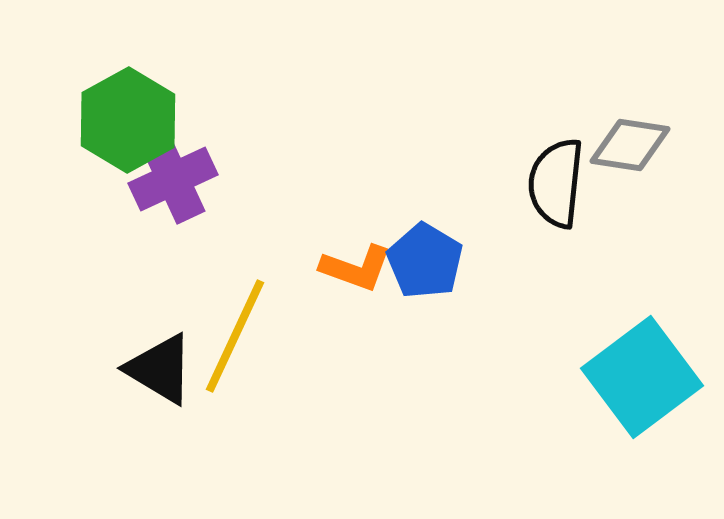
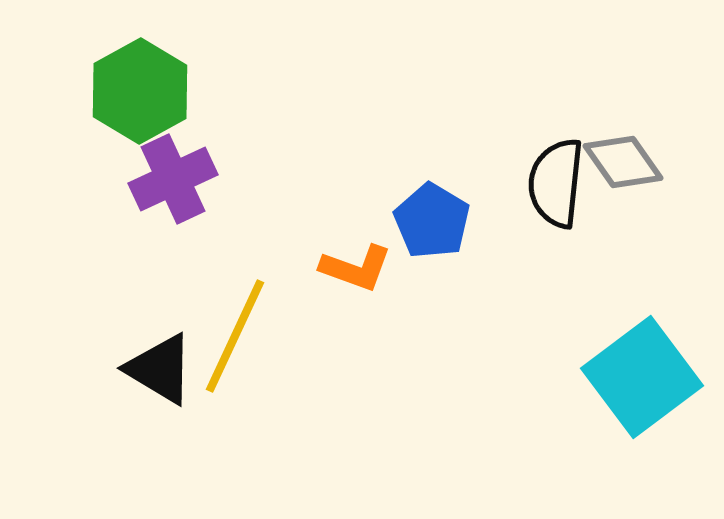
green hexagon: moved 12 px right, 29 px up
gray diamond: moved 7 px left, 17 px down; rotated 46 degrees clockwise
blue pentagon: moved 7 px right, 40 px up
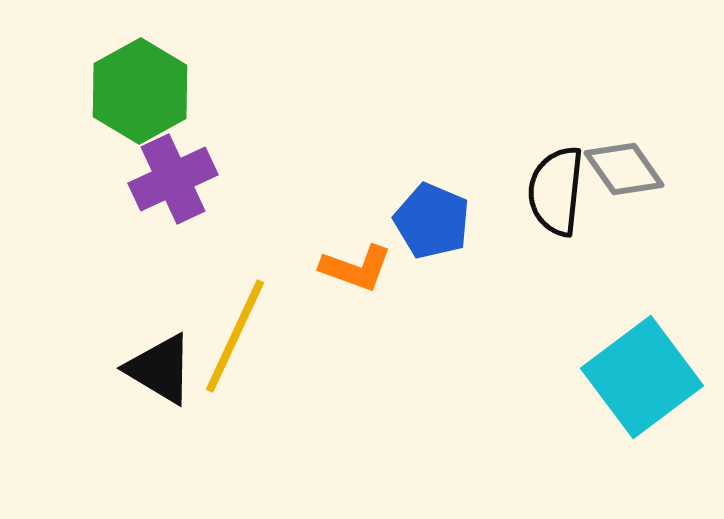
gray diamond: moved 1 px right, 7 px down
black semicircle: moved 8 px down
blue pentagon: rotated 8 degrees counterclockwise
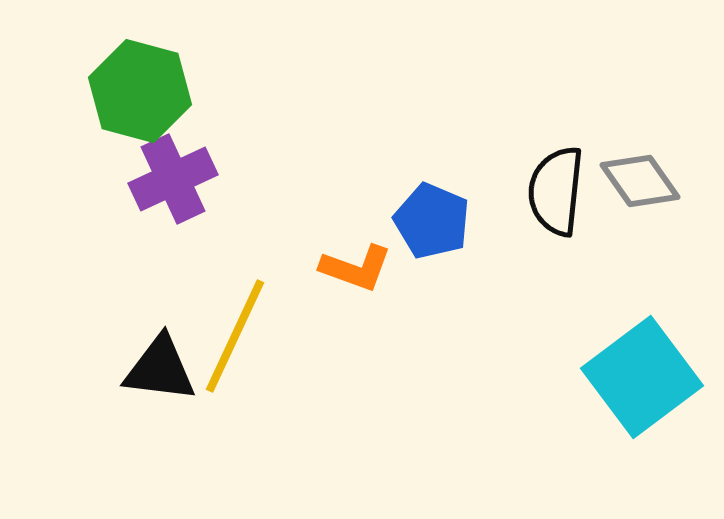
green hexagon: rotated 16 degrees counterclockwise
gray diamond: moved 16 px right, 12 px down
black triangle: rotated 24 degrees counterclockwise
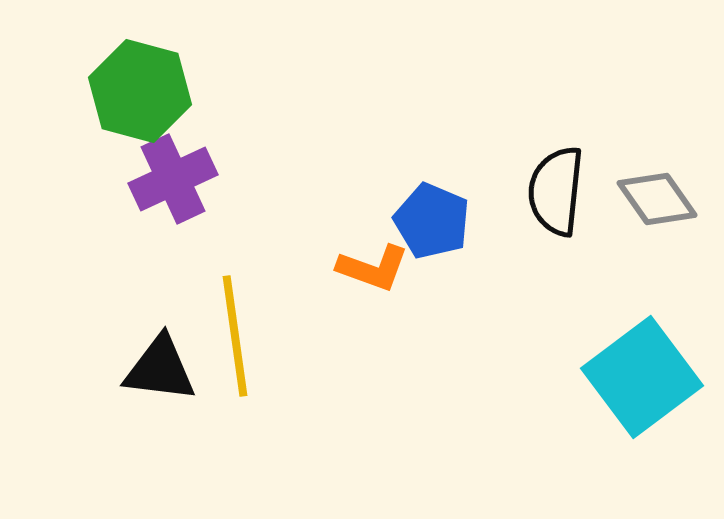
gray diamond: moved 17 px right, 18 px down
orange L-shape: moved 17 px right
yellow line: rotated 33 degrees counterclockwise
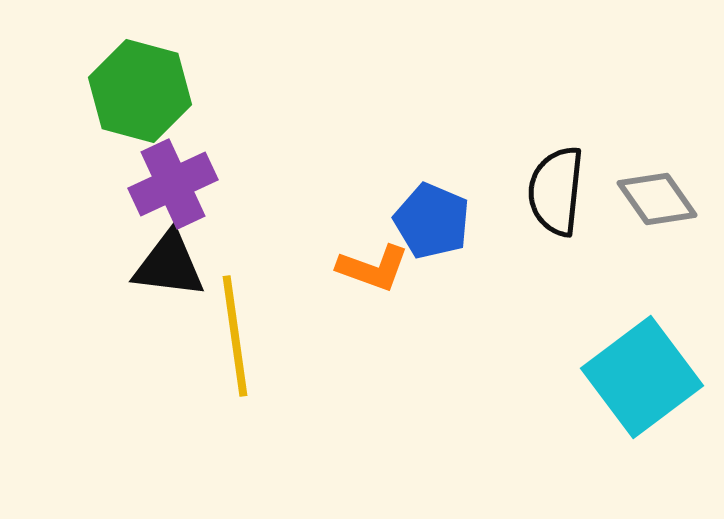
purple cross: moved 5 px down
black triangle: moved 9 px right, 104 px up
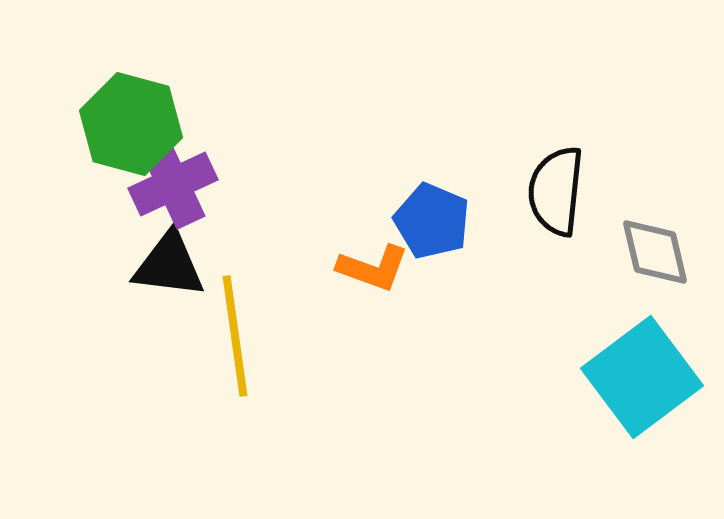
green hexagon: moved 9 px left, 33 px down
gray diamond: moved 2 px left, 53 px down; rotated 22 degrees clockwise
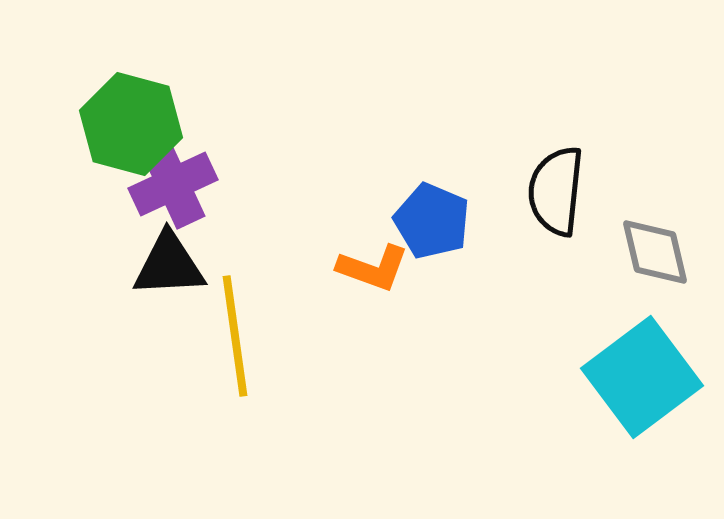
black triangle: rotated 10 degrees counterclockwise
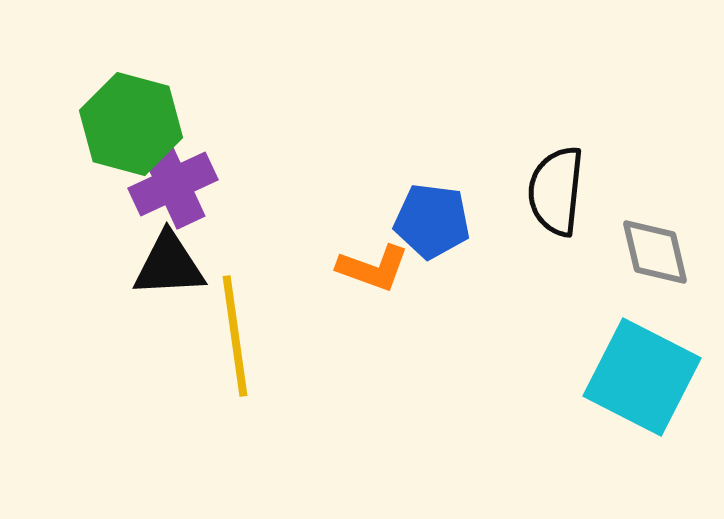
blue pentagon: rotated 16 degrees counterclockwise
cyan square: rotated 26 degrees counterclockwise
